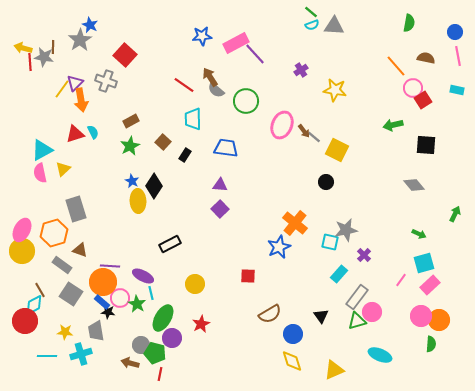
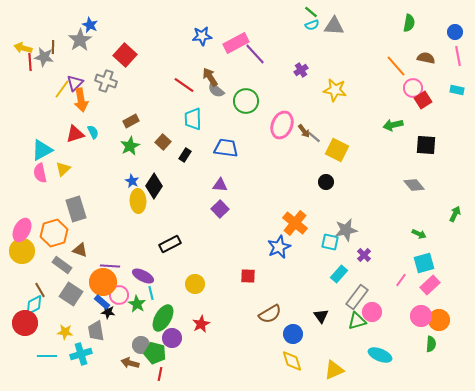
pink circle at (120, 298): moved 1 px left, 3 px up
red circle at (25, 321): moved 2 px down
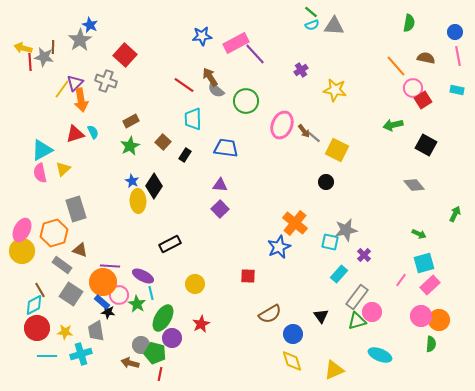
black square at (426, 145): rotated 25 degrees clockwise
red circle at (25, 323): moved 12 px right, 5 px down
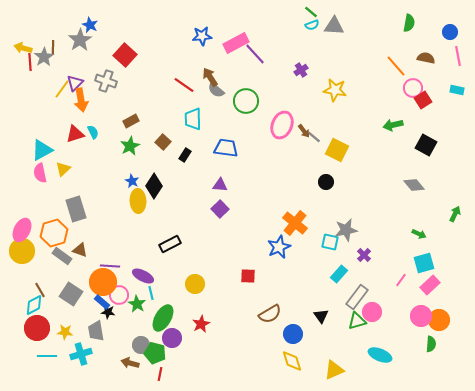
blue circle at (455, 32): moved 5 px left
gray star at (44, 57): rotated 30 degrees clockwise
gray rectangle at (62, 265): moved 9 px up
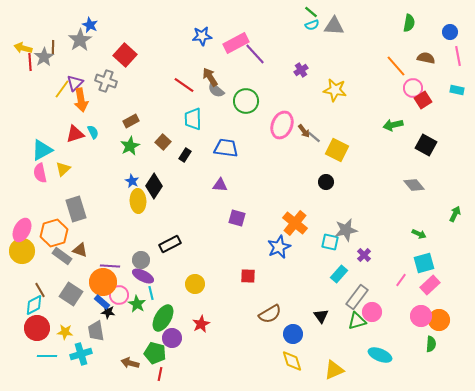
purple square at (220, 209): moved 17 px right, 9 px down; rotated 30 degrees counterclockwise
gray circle at (141, 345): moved 85 px up
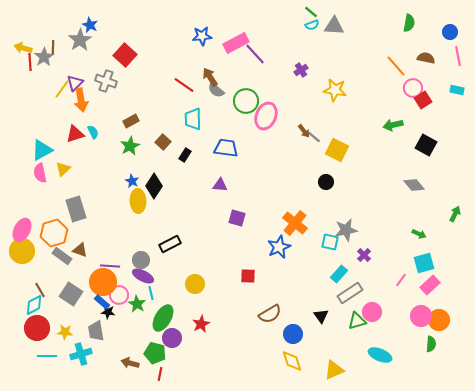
pink ellipse at (282, 125): moved 16 px left, 9 px up
gray rectangle at (357, 297): moved 7 px left, 4 px up; rotated 20 degrees clockwise
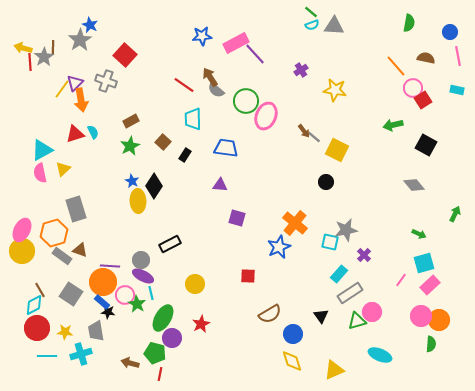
pink circle at (119, 295): moved 6 px right
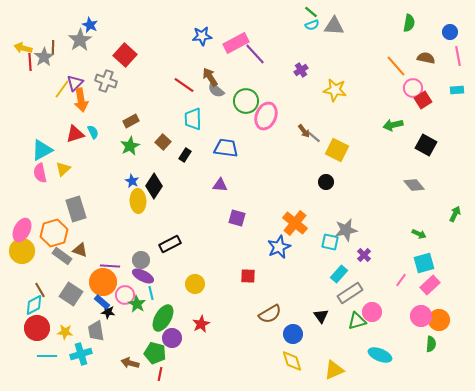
cyan rectangle at (457, 90): rotated 16 degrees counterclockwise
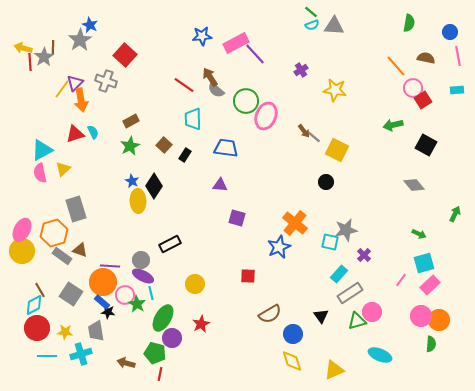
brown square at (163, 142): moved 1 px right, 3 px down
brown arrow at (130, 363): moved 4 px left
